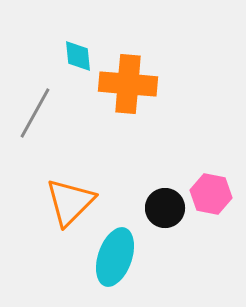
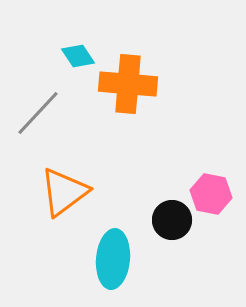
cyan diamond: rotated 28 degrees counterclockwise
gray line: moved 3 px right; rotated 14 degrees clockwise
orange triangle: moved 6 px left, 10 px up; rotated 8 degrees clockwise
black circle: moved 7 px right, 12 px down
cyan ellipse: moved 2 px left, 2 px down; rotated 14 degrees counterclockwise
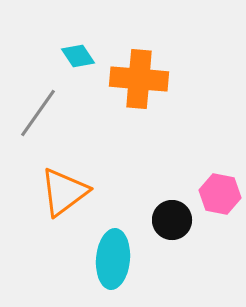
orange cross: moved 11 px right, 5 px up
gray line: rotated 8 degrees counterclockwise
pink hexagon: moved 9 px right
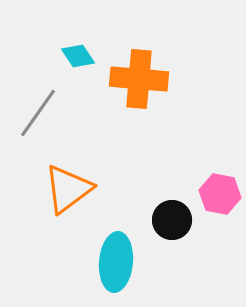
orange triangle: moved 4 px right, 3 px up
cyan ellipse: moved 3 px right, 3 px down
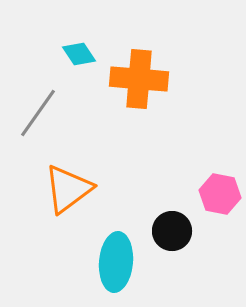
cyan diamond: moved 1 px right, 2 px up
black circle: moved 11 px down
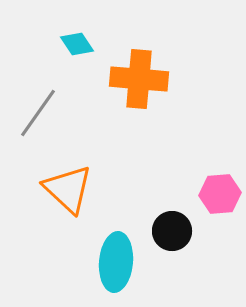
cyan diamond: moved 2 px left, 10 px up
orange triangle: rotated 40 degrees counterclockwise
pink hexagon: rotated 15 degrees counterclockwise
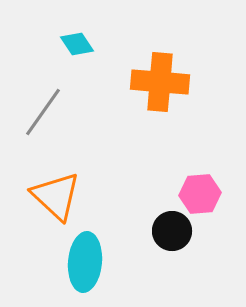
orange cross: moved 21 px right, 3 px down
gray line: moved 5 px right, 1 px up
orange triangle: moved 12 px left, 7 px down
pink hexagon: moved 20 px left
cyan ellipse: moved 31 px left
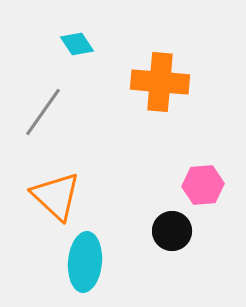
pink hexagon: moved 3 px right, 9 px up
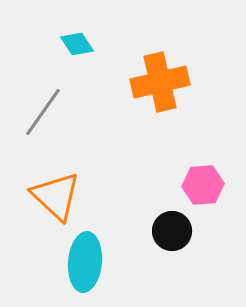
orange cross: rotated 18 degrees counterclockwise
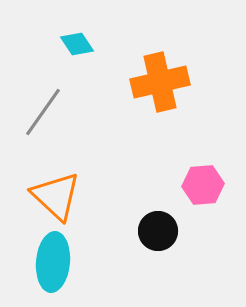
black circle: moved 14 px left
cyan ellipse: moved 32 px left
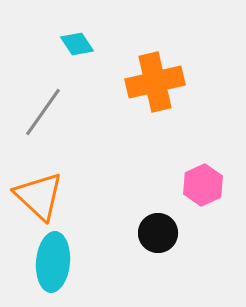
orange cross: moved 5 px left
pink hexagon: rotated 21 degrees counterclockwise
orange triangle: moved 17 px left
black circle: moved 2 px down
